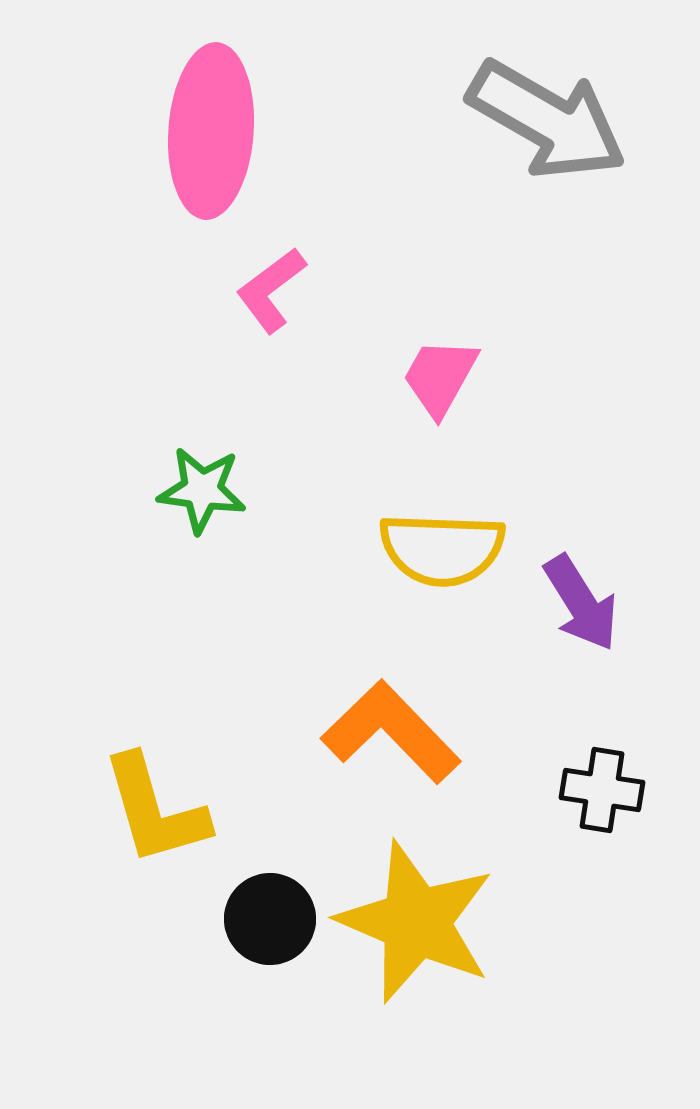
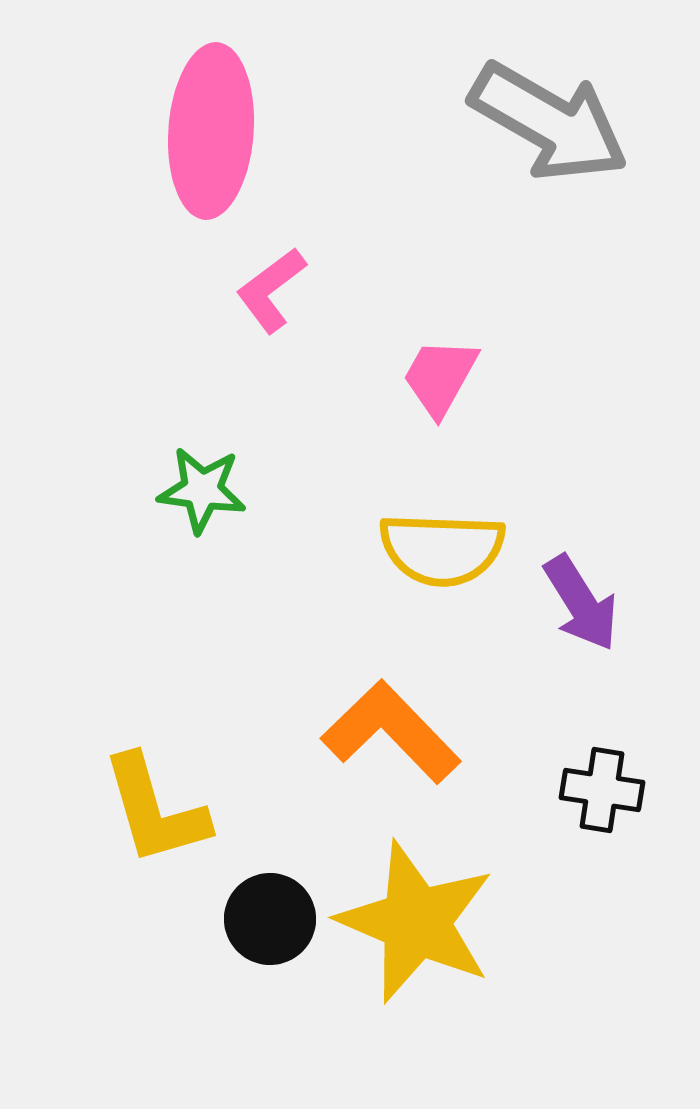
gray arrow: moved 2 px right, 2 px down
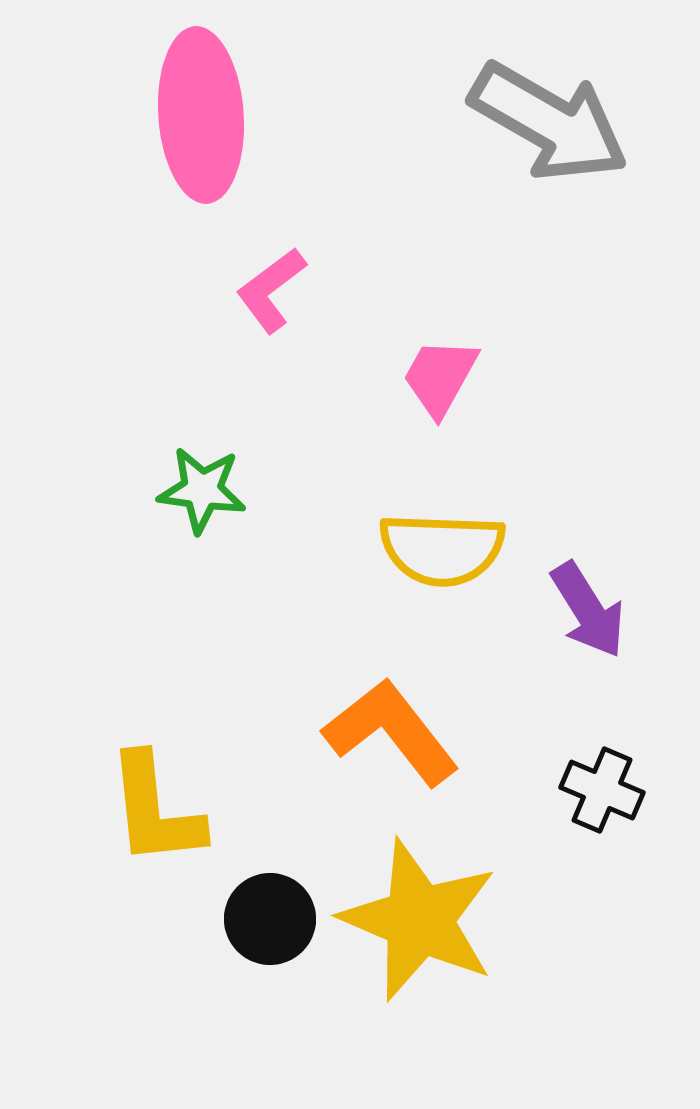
pink ellipse: moved 10 px left, 16 px up; rotated 8 degrees counterclockwise
purple arrow: moved 7 px right, 7 px down
orange L-shape: rotated 6 degrees clockwise
black cross: rotated 14 degrees clockwise
yellow L-shape: rotated 10 degrees clockwise
yellow star: moved 3 px right, 2 px up
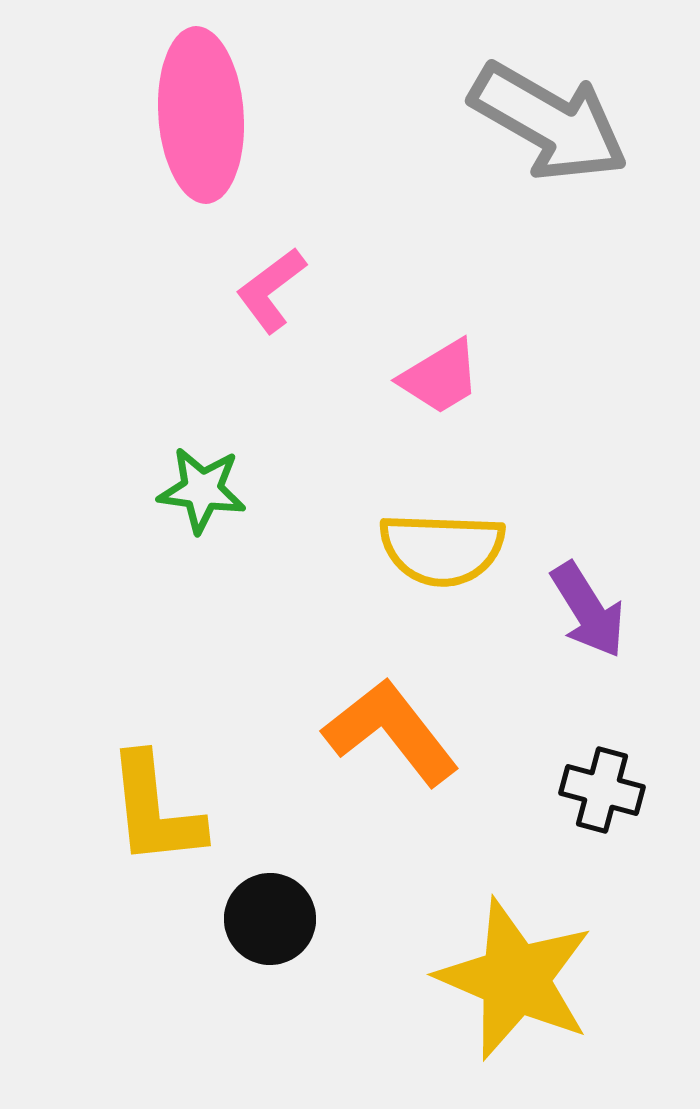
pink trapezoid: rotated 150 degrees counterclockwise
black cross: rotated 8 degrees counterclockwise
yellow star: moved 96 px right, 59 px down
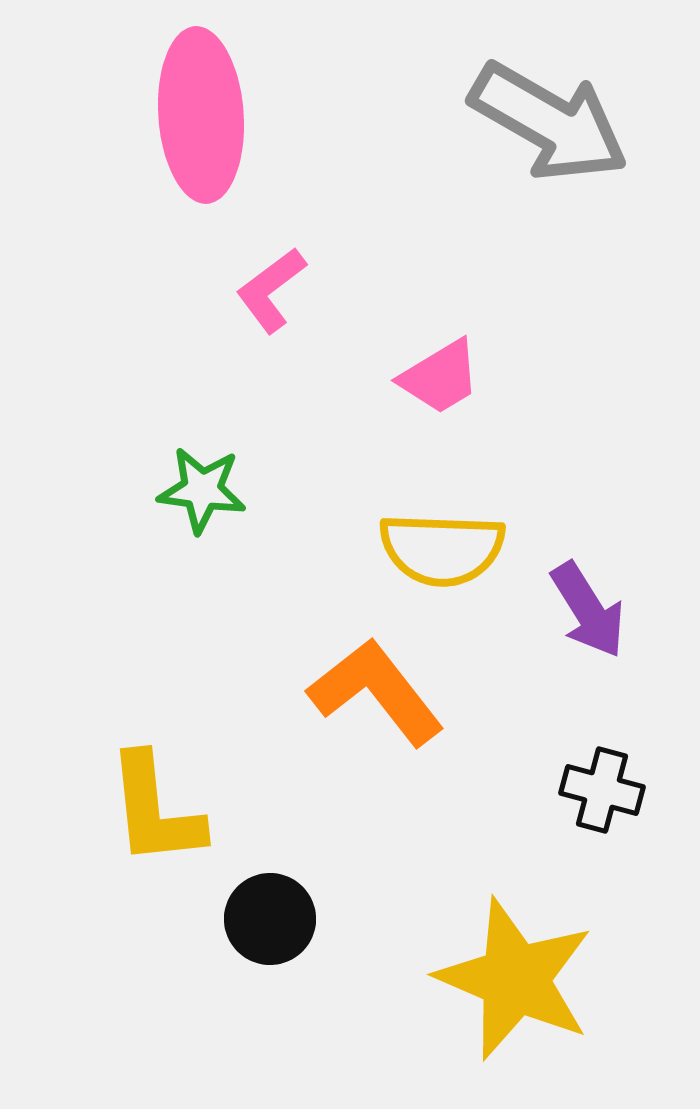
orange L-shape: moved 15 px left, 40 px up
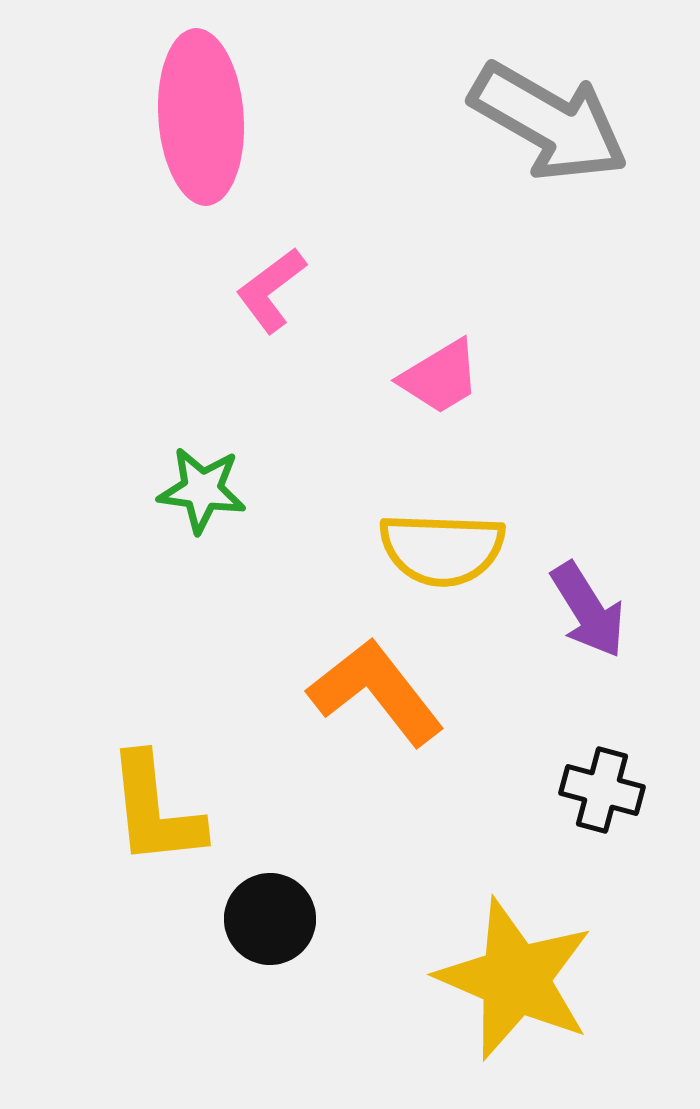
pink ellipse: moved 2 px down
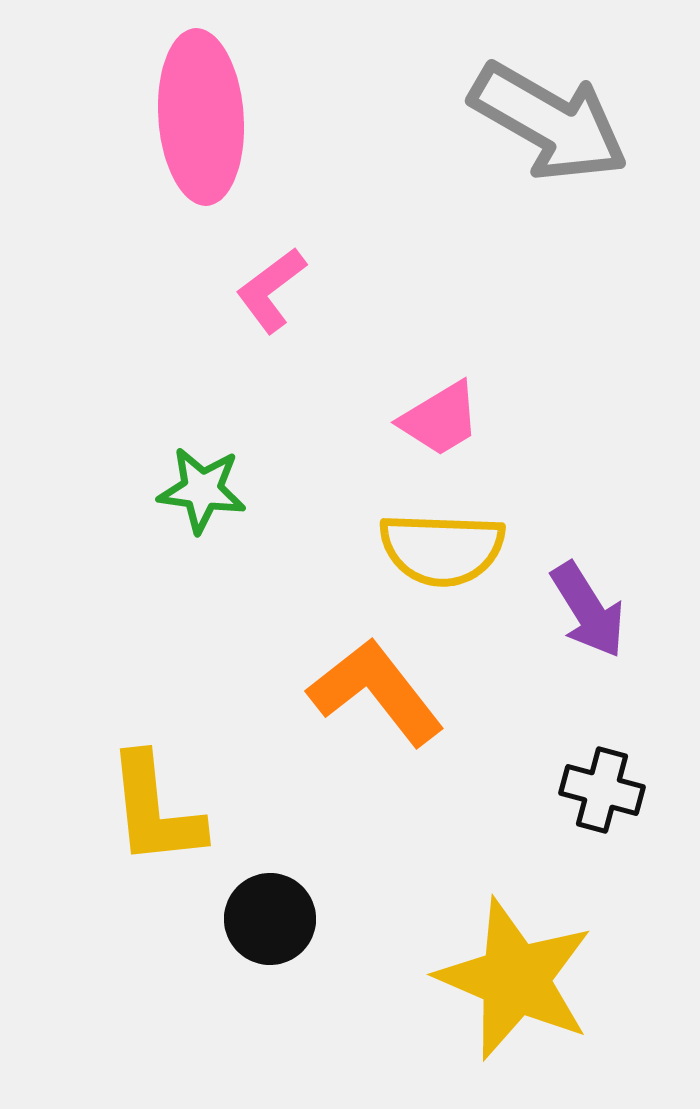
pink trapezoid: moved 42 px down
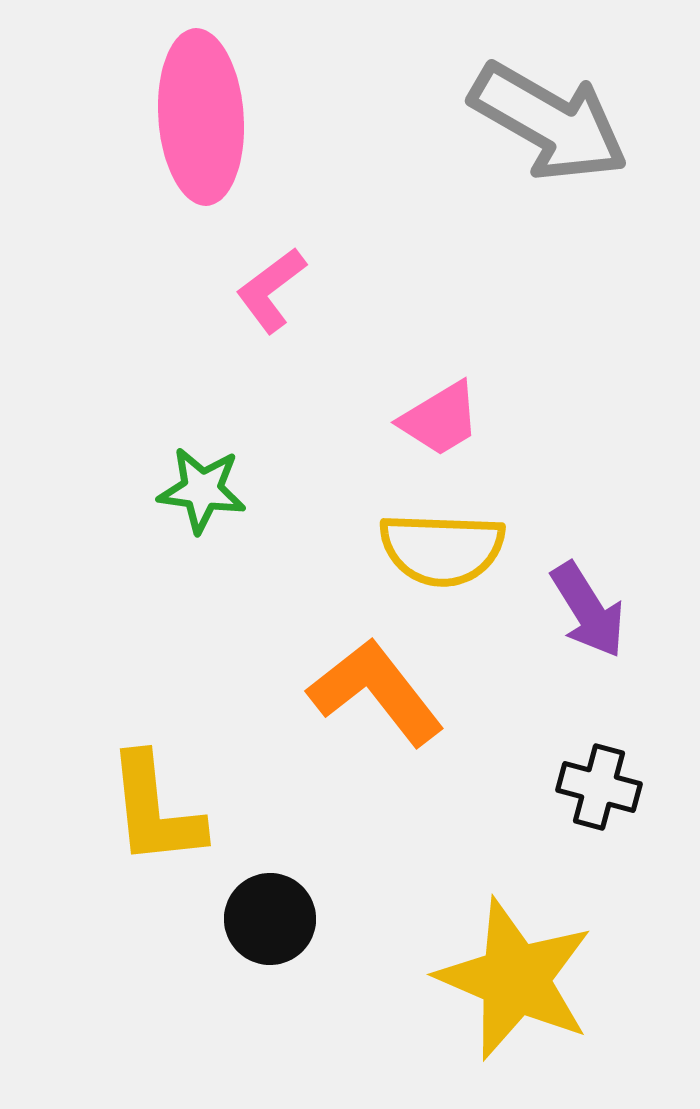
black cross: moved 3 px left, 3 px up
